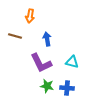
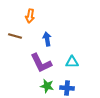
cyan triangle: rotated 16 degrees counterclockwise
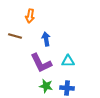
blue arrow: moved 1 px left
cyan triangle: moved 4 px left, 1 px up
green star: moved 1 px left
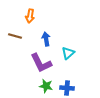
cyan triangle: moved 8 px up; rotated 40 degrees counterclockwise
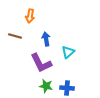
cyan triangle: moved 1 px up
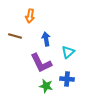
blue cross: moved 9 px up
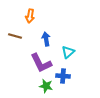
blue cross: moved 4 px left, 3 px up
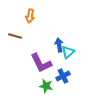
blue arrow: moved 13 px right, 6 px down
blue cross: rotated 32 degrees counterclockwise
